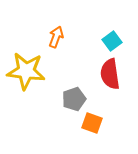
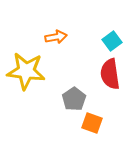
orange arrow: rotated 60 degrees clockwise
gray pentagon: rotated 15 degrees counterclockwise
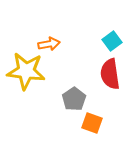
orange arrow: moved 7 px left, 7 px down
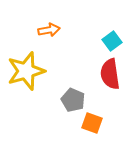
orange arrow: moved 14 px up
yellow star: rotated 24 degrees counterclockwise
gray pentagon: moved 1 px left, 1 px down; rotated 15 degrees counterclockwise
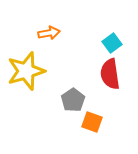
orange arrow: moved 3 px down
cyan square: moved 2 px down
gray pentagon: rotated 15 degrees clockwise
orange square: moved 1 px up
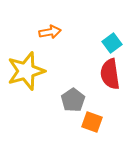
orange arrow: moved 1 px right, 1 px up
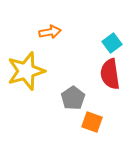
gray pentagon: moved 2 px up
